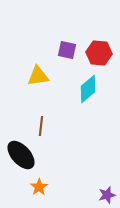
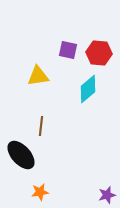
purple square: moved 1 px right
orange star: moved 1 px right, 5 px down; rotated 24 degrees clockwise
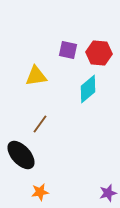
yellow triangle: moved 2 px left
brown line: moved 1 px left, 2 px up; rotated 30 degrees clockwise
purple star: moved 1 px right, 2 px up
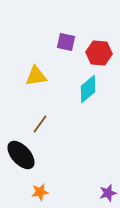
purple square: moved 2 px left, 8 px up
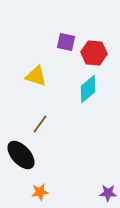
red hexagon: moved 5 px left
yellow triangle: rotated 25 degrees clockwise
purple star: rotated 18 degrees clockwise
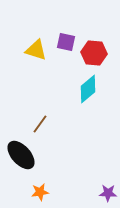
yellow triangle: moved 26 px up
